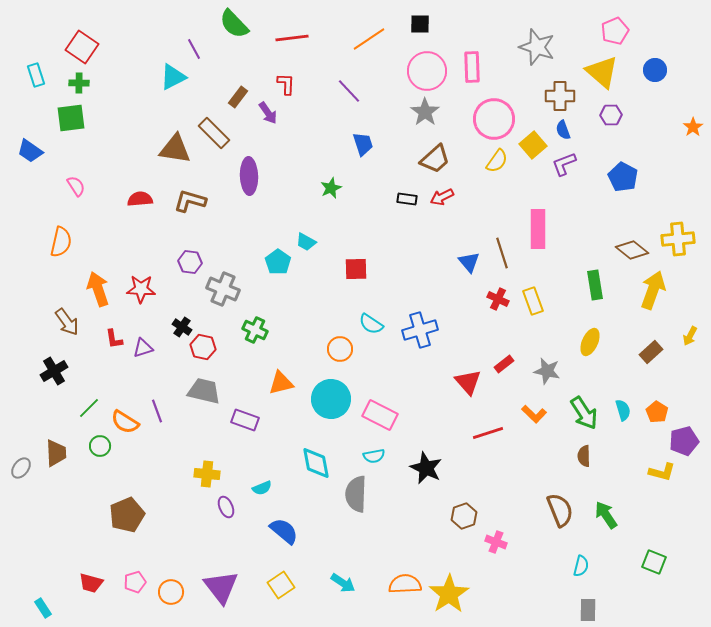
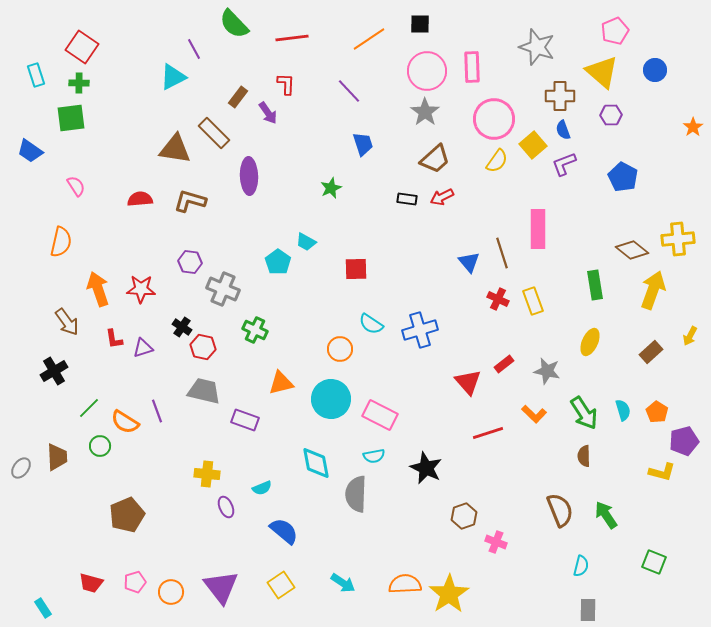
brown trapezoid at (56, 453): moved 1 px right, 4 px down
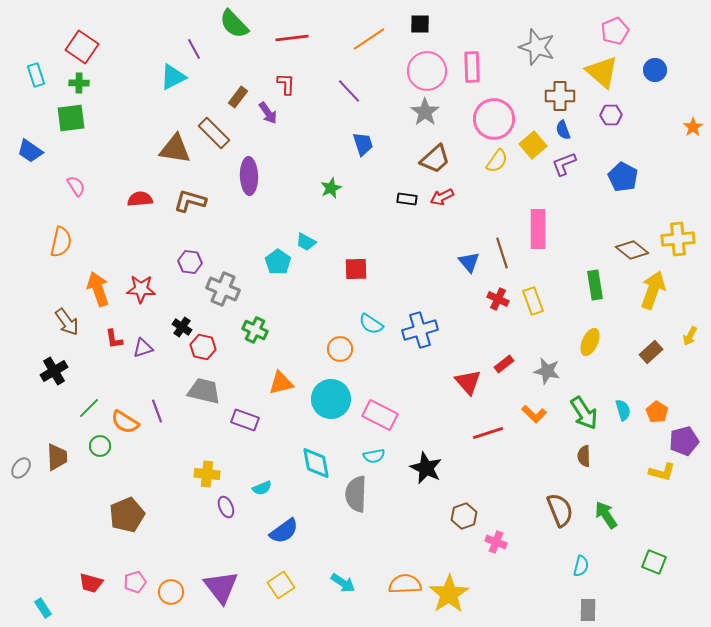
blue semicircle at (284, 531): rotated 104 degrees clockwise
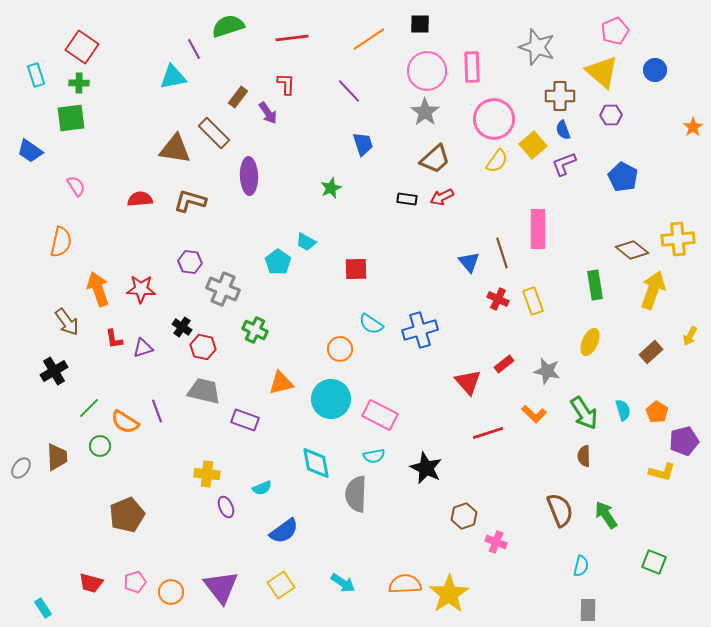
green semicircle at (234, 24): moved 6 px left, 2 px down; rotated 116 degrees clockwise
cyan triangle at (173, 77): rotated 16 degrees clockwise
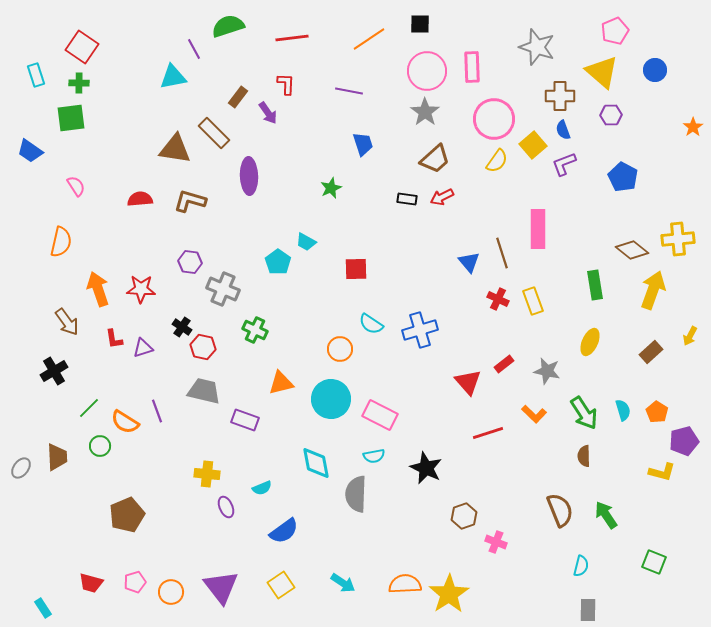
purple line at (349, 91): rotated 36 degrees counterclockwise
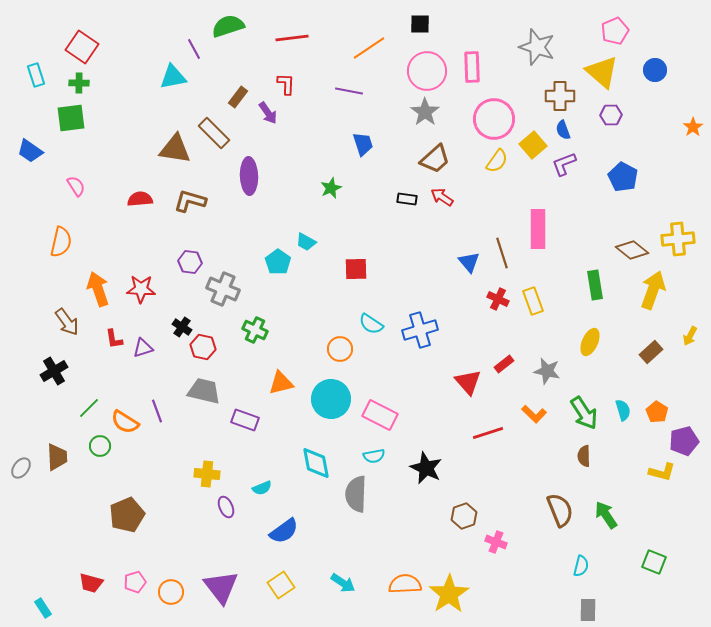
orange line at (369, 39): moved 9 px down
red arrow at (442, 197): rotated 60 degrees clockwise
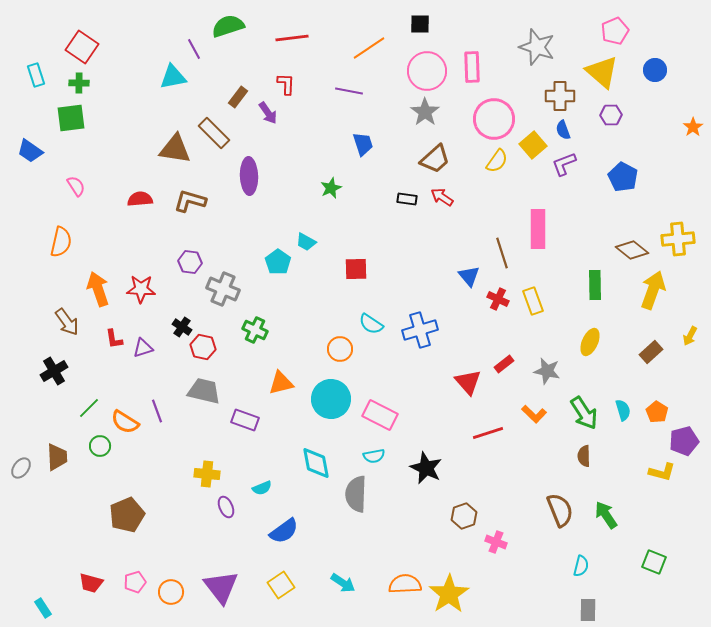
blue triangle at (469, 262): moved 14 px down
green rectangle at (595, 285): rotated 8 degrees clockwise
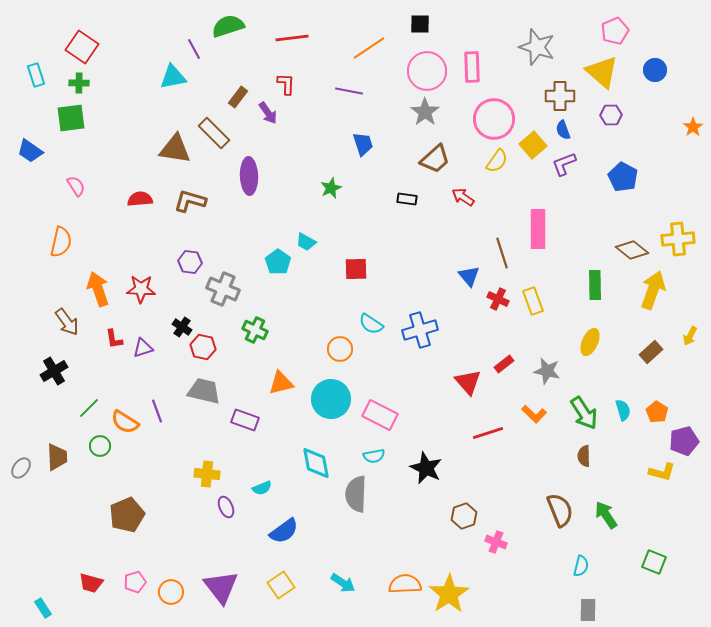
red arrow at (442, 197): moved 21 px right
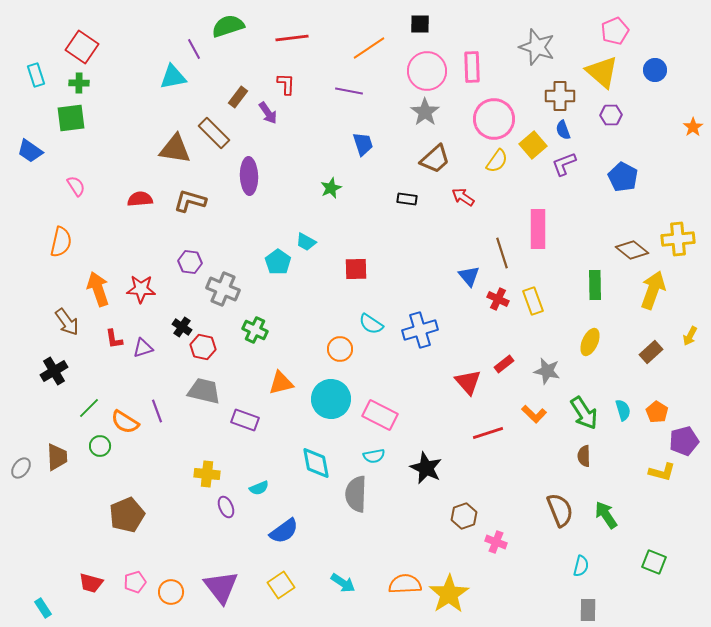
cyan semicircle at (262, 488): moved 3 px left
